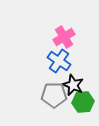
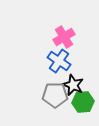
gray pentagon: moved 1 px right
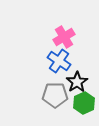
black star: moved 4 px right, 3 px up; rotated 15 degrees clockwise
green hexagon: moved 1 px right, 1 px down; rotated 20 degrees counterclockwise
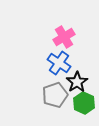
blue cross: moved 2 px down
gray pentagon: rotated 20 degrees counterclockwise
green hexagon: rotated 10 degrees counterclockwise
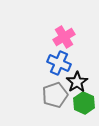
blue cross: rotated 10 degrees counterclockwise
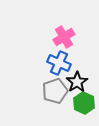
gray pentagon: moved 4 px up
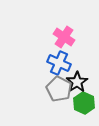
pink cross: rotated 25 degrees counterclockwise
gray pentagon: moved 4 px right, 2 px up; rotated 25 degrees counterclockwise
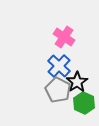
blue cross: moved 3 px down; rotated 20 degrees clockwise
gray pentagon: moved 1 px left, 1 px down
